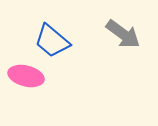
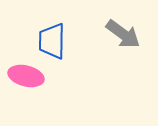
blue trapezoid: rotated 51 degrees clockwise
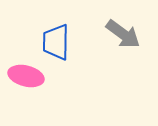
blue trapezoid: moved 4 px right, 1 px down
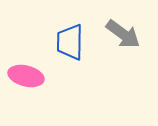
blue trapezoid: moved 14 px right
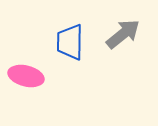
gray arrow: rotated 75 degrees counterclockwise
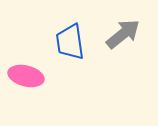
blue trapezoid: rotated 9 degrees counterclockwise
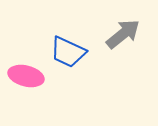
blue trapezoid: moved 2 px left, 10 px down; rotated 57 degrees counterclockwise
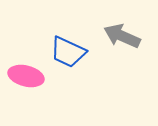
gray arrow: moved 1 px left, 2 px down; rotated 117 degrees counterclockwise
